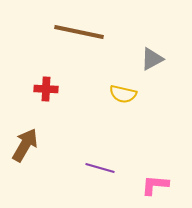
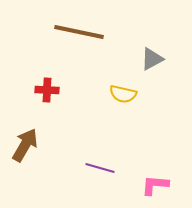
red cross: moved 1 px right, 1 px down
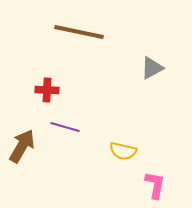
gray triangle: moved 9 px down
yellow semicircle: moved 57 px down
brown arrow: moved 3 px left, 1 px down
purple line: moved 35 px left, 41 px up
pink L-shape: rotated 96 degrees clockwise
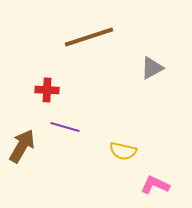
brown line: moved 10 px right, 5 px down; rotated 30 degrees counterclockwise
pink L-shape: rotated 76 degrees counterclockwise
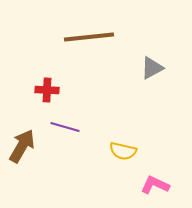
brown line: rotated 12 degrees clockwise
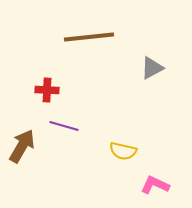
purple line: moved 1 px left, 1 px up
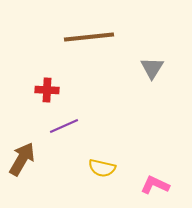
gray triangle: rotated 30 degrees counterclockwise
purple line: rotated 40 degrees counterclockwise
brown arrow: moved 13 px down
yellow semicircle: moved 21 px left, 17 px down
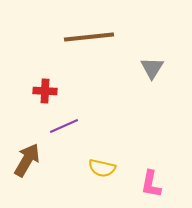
red cross: moved 2 px left, 1 px down
brown arrow: moved 5 px right, 1 px down
pink L-shape: moved 4 px left, 1 px up; rotated 104 degrees counterclockwise
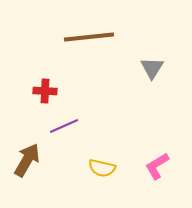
pink L-shape: moved 6 px right, 18 px up; rotated 48 degrees clockwise
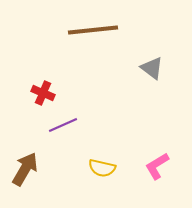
brown line: moved 4 px right, 7 px up
gray triangle: rotated 25 degrees counterclockwise
red cross: moved 2 px left, 2 px down; rotated 20 degrees clockwise
purple line: moved 1 px left, 1 px up
brown arrow: moved 2 px left, 9 px down
